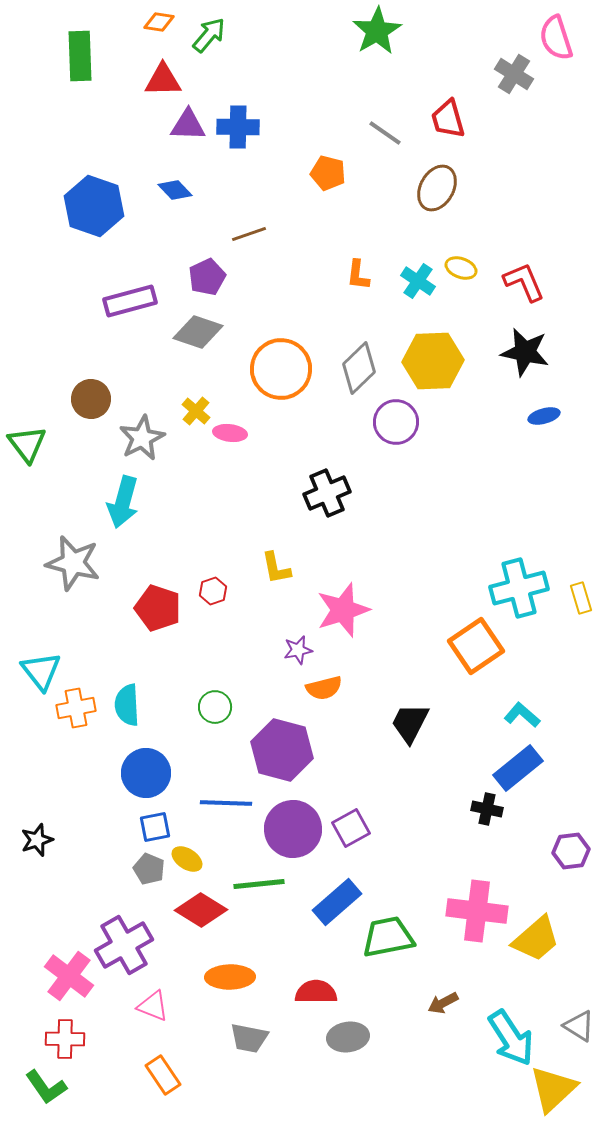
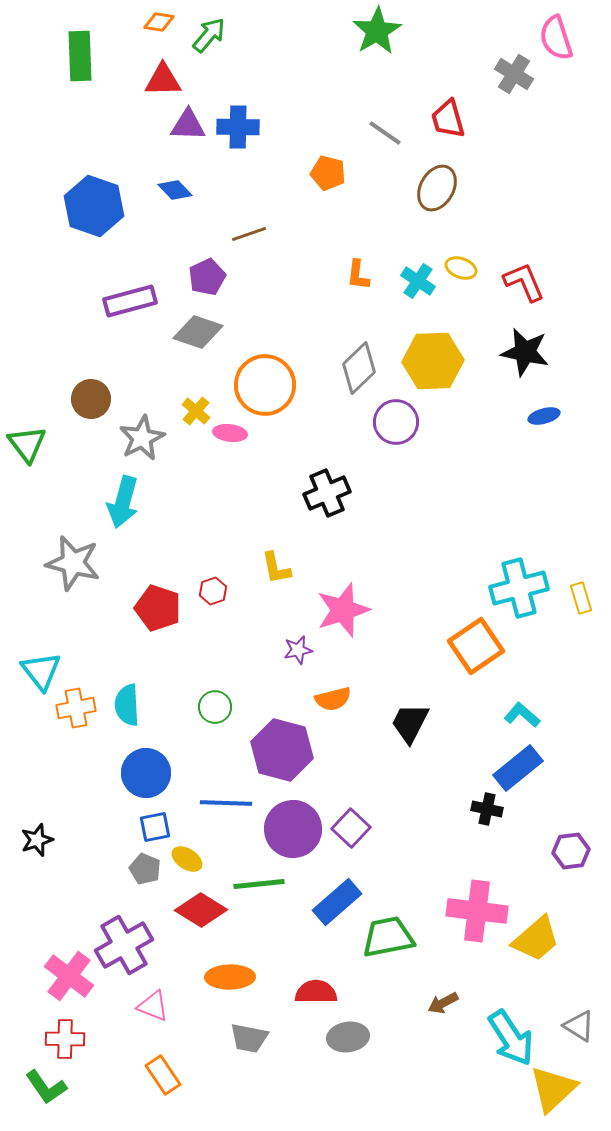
orange circle at (281, 369): moved 16 px left, 16 px down
orange semicircle at (324, 688): moved 9 px right, 11 px down
purple square at (351, 828): rotated 18 degrees counterclockwise
gray pentagon at (149, 869): moved 4 px left
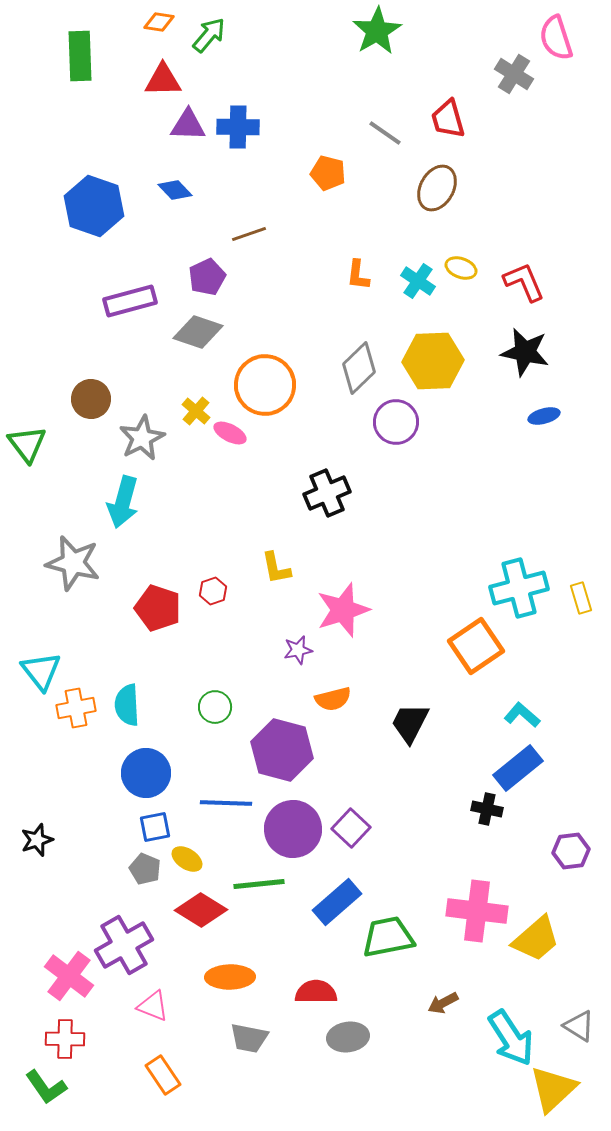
pink ellipse at (230, 433): rotated 20 degrees clockwise
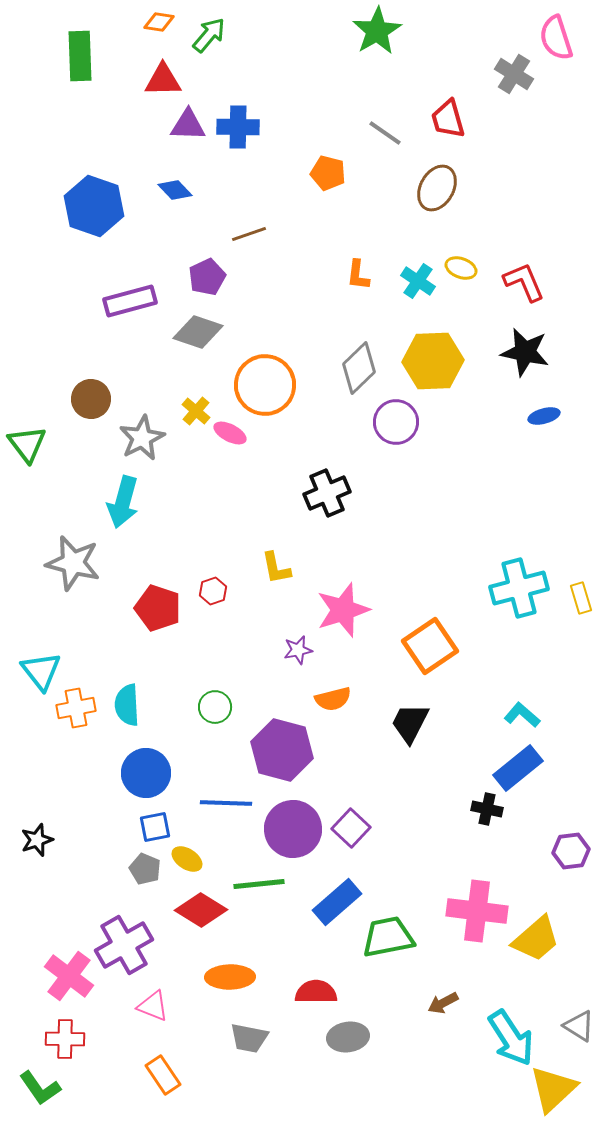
orange square at (476, 646): moved 46 px left
green L-shape at (46, 1087): moved 6 px left, 1 px down
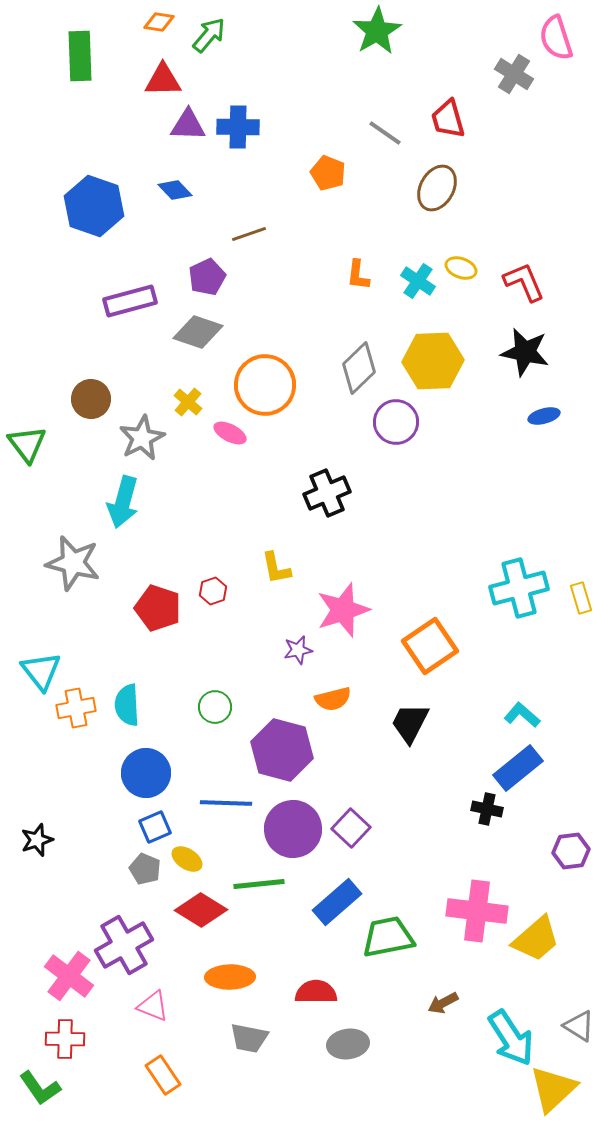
orange pentagon at (328, 173): rotated 8 degrees clockwise
yellow cross at (196, 411): moved 8 px left, 9 px up
blue square at (155, 827): rotated 12 degrees counterclockwise
gray ellipse at (348, 1037): moved 7 px down
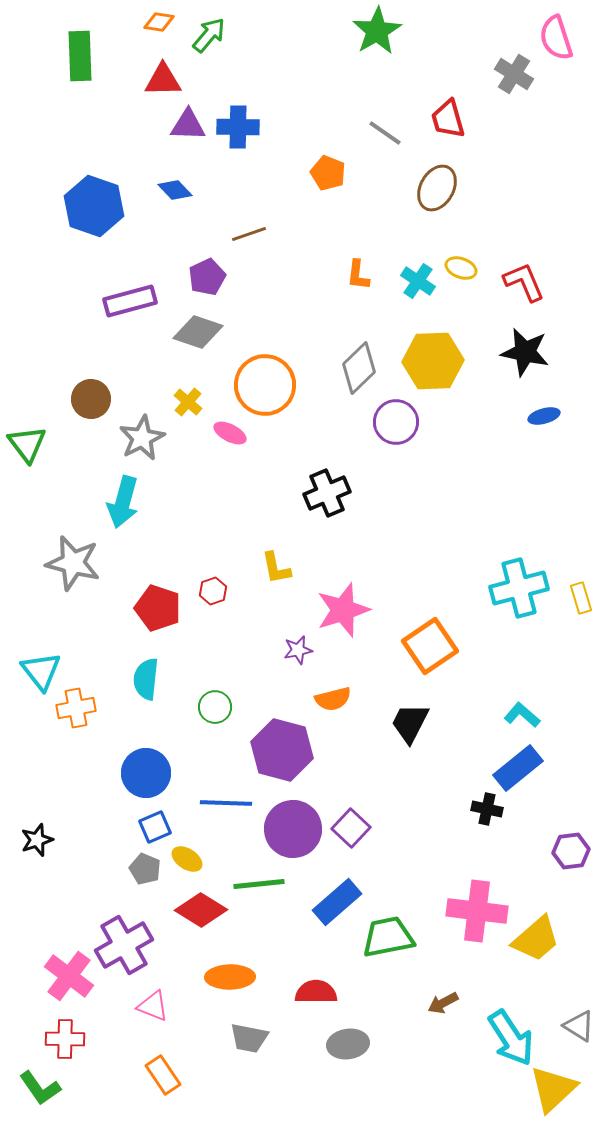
cyan semicircle at (127, 705): moved 19 px right, 26 px up; rotated 9 degrees clockwise
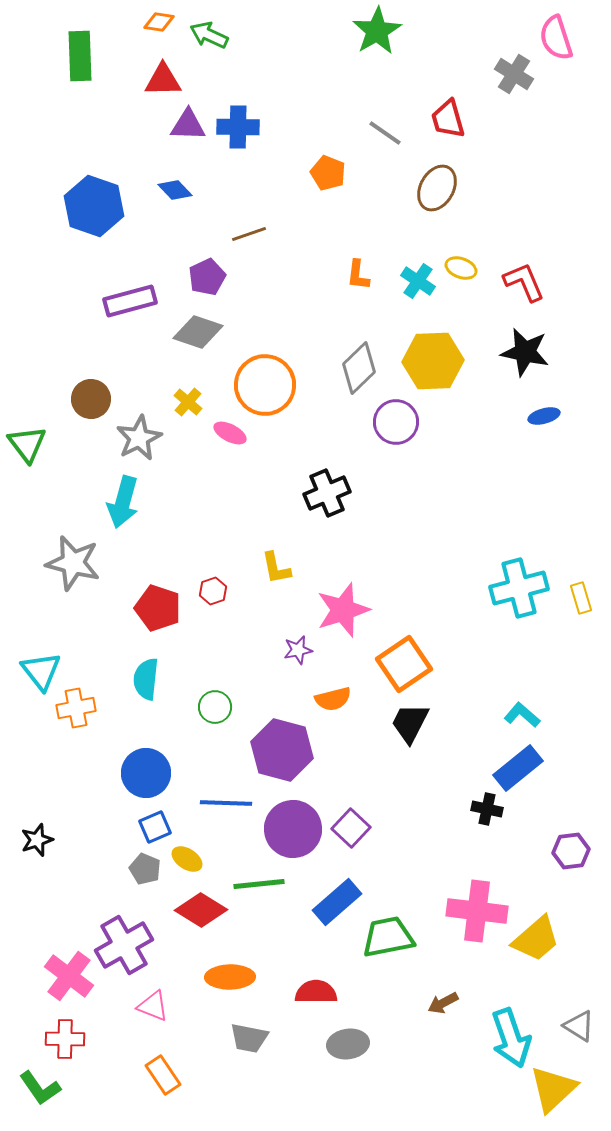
green arrow at (209, 35): rotated 105 degrees counterclockwise
gray star at (142, 438): moved 3 px left
orange square at (430, 646): moved 26 px left, 18 px down
cyan arrow at (511, 1038): rotated 14 degrees clockwise
